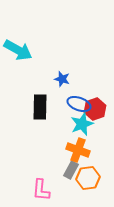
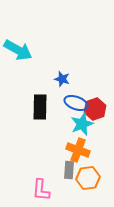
blue ellipse: moved 3 px left, 1 px up
gray rectangle: moved 2 px left; rotated 24 degrees counterclockwise
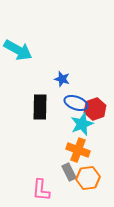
gray rectangle: moved 2 px down; rotated 30 degrees counterclockwise
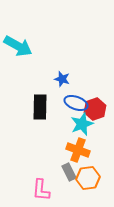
cyan arrow: moved 4 px up
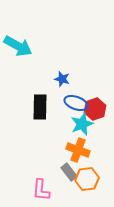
gray rectangle: rotated 12 degrees counterclockwise
orange hexagon: moved 1 px left, 1 px down
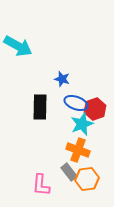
pink L-shape: moved 5 px up
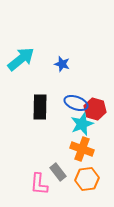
cyan arrow: moved 3 px right, 13 px down; rotated 68 degrees counterclockwise
blue star: moved 15 px up
red hexagon: rotated 25 degrees counterclockwise
orange cross: moved 4 px right, 1 px up
gray rectangle: moved 11 px left
pink L-shape: moved 2 px left, 1 px up
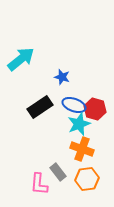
blue star: moved 13 px down
blue ellipse: moved 2 px left, 2 px down
black rectangle: rotated 55 degrees clockwise
cyan star: moved 3 px left
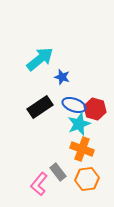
cyan arrow: moved 19 px right
pink L-shape: rotated 35 degrees clockwise
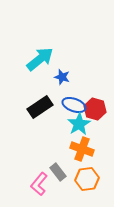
cyan star: rotated 10 degrees counterclockwise
